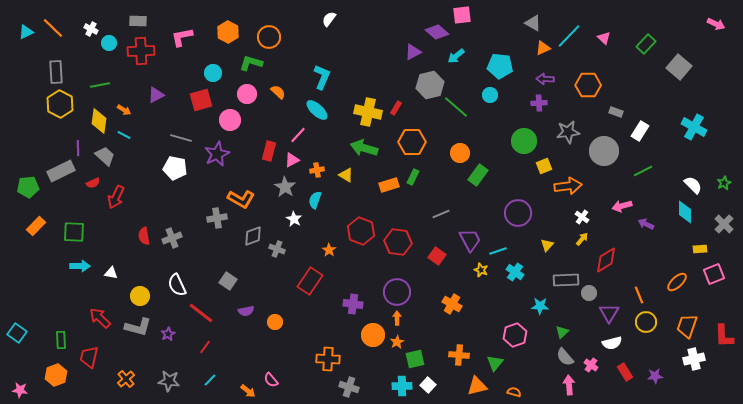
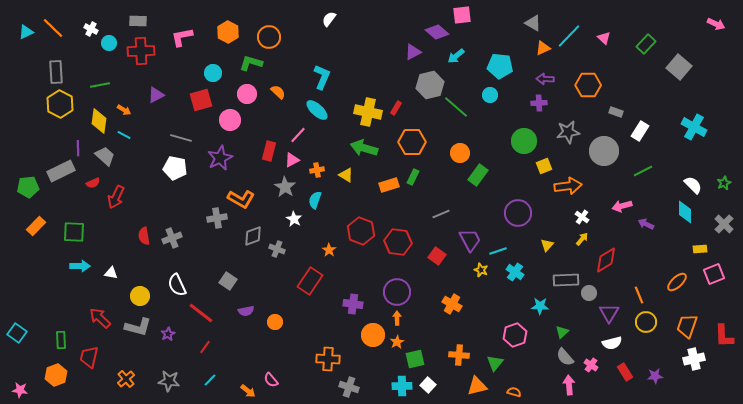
purple star at (217, 154): moved 3 px right, 4 px down
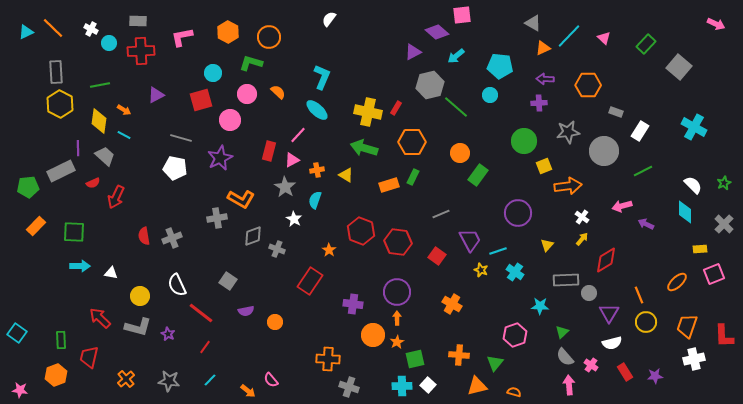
purple star at (168, 334): rotated 16 degrees counterclockwise
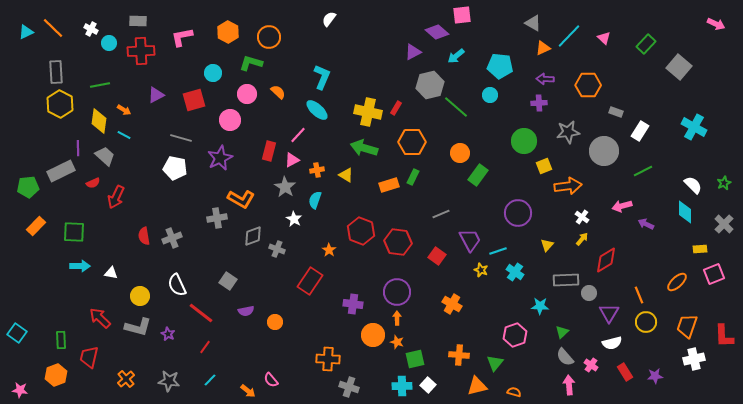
red square at (201, 100): moved 7 px left
orange star at (397, 342): rotated 24 degrees counterclockwise
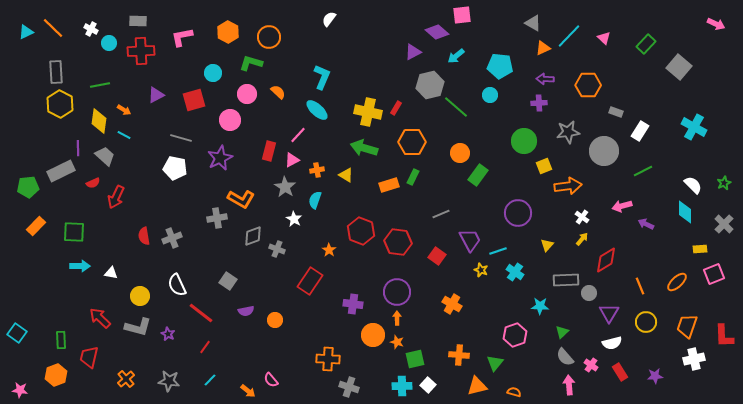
orange line at (639, 295): moved 1 px right, 9 px up
orange circle at (275, 322): moved 2 px up
red rectangle at (625, 372): moved 5 px left
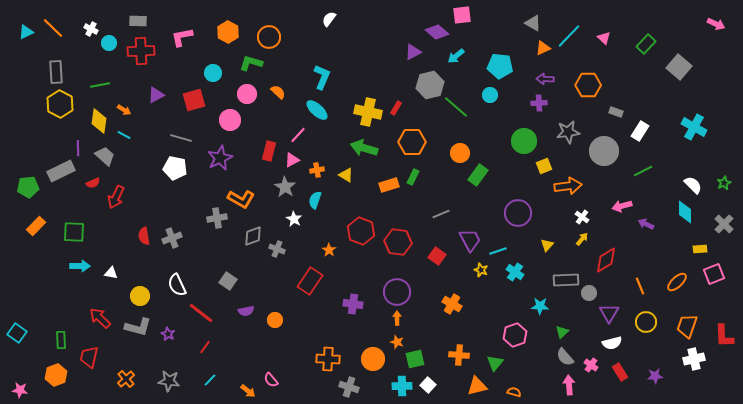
orange circle at (373, 335): moved 24 px down
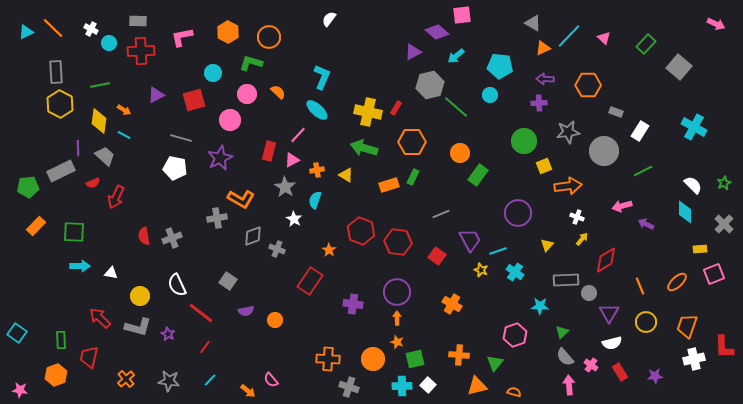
white cross at (582, 217): moved 5 px left; rotated 16 degrees counterclockwise
red L-shape at (724, 336): moved 11 px down
